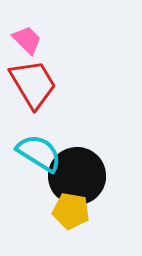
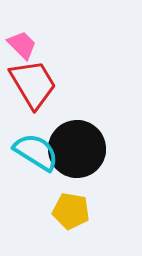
pink trapezoid: moved 5 px left, 5 px down
cyan semicircle: moved 3 px left, 1 px up
black circle: moved 27 px up
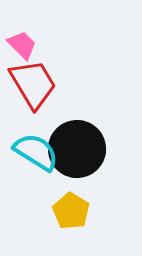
yellow pentagon: rotated 21 degrees clockwise
